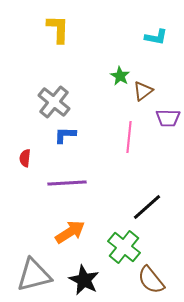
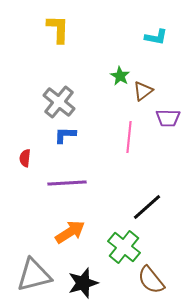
gray cross: moved 5 px right
black star: moved 1 px left, 3 px down; rotated 28 degrees clockwise
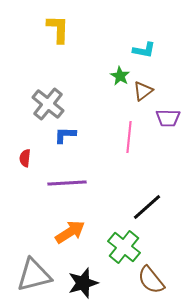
cyan L-shape: moved 12 px left, 13 px down
gray cross: moved 11 px left, 2 px down
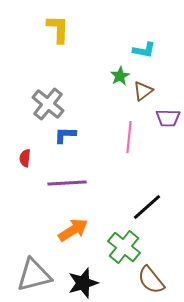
green star: rotated 12 degrees clockwise
orange arrow: moved 3 px right, 2 px up
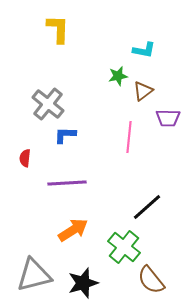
green star: moved 2 px left; rotated 18 degrees clockwise
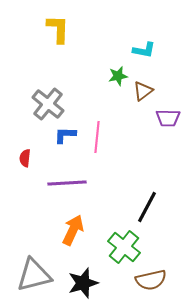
pink line: moved 32 px left
black line: rotated 20 degrees counterclockwise
orange arrow: rotated 32 degrees counterclockwise
brown semicircle: rotated 64 degrees counterclockwise
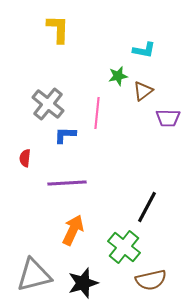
pink line: moved 24 px up
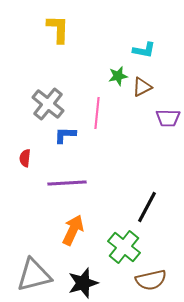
brown triangle: moved 1 px left, 4 px up; rotated 10 degrees clockwise
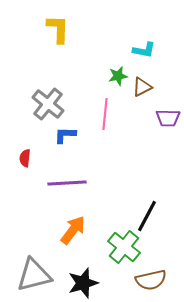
pink line: moved 8 px right, 1 px down
black line: moved 9 px down
orange arrow: rotated 12 degrees clockwise
